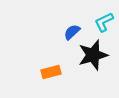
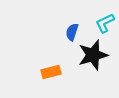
cyan L-shape: moved 1 px right, 1 px down
blue semicircle: rotated 30 degrees counterclockwise
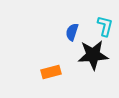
cyan L-shape: moved 3 px down; rotated 130 degrees clockwise
black star: rotated 12 degrees clockwise
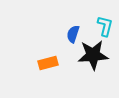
blue semicircle: moved 1 px right, 2 px down
orange rectangle: moved 3 px left, 9 px up
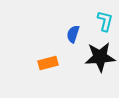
cyan L-shape: moved 5 px up
black star: moved 7 px right, 2 px down
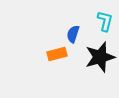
black star: rotated 12 degrees counterclockwise
orange rectangle: moved 9 px right, 9 px up
